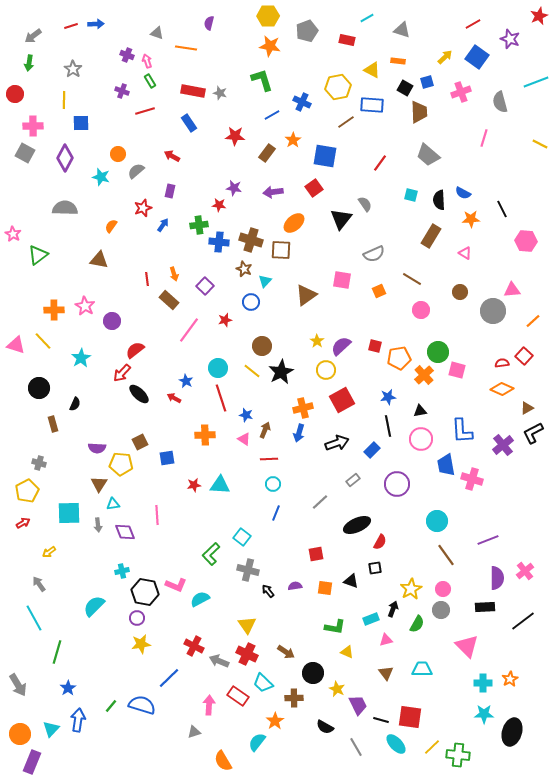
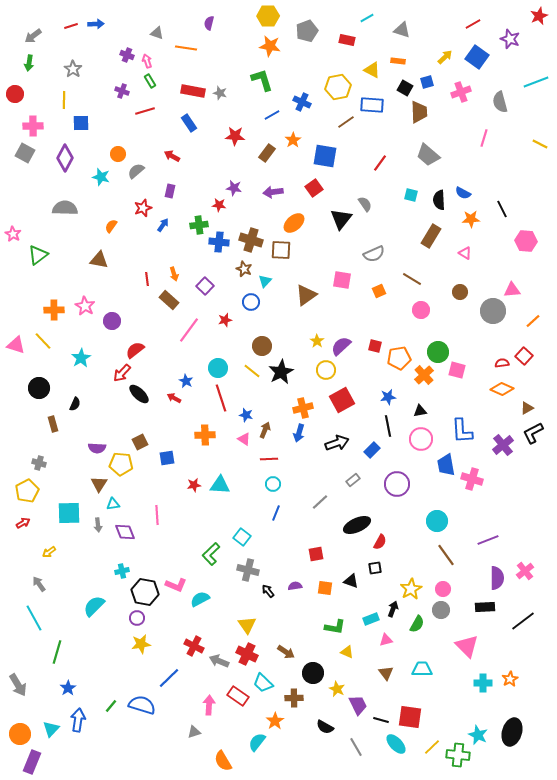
cyan star at (484, 714): moved 6 px left, 21 px down; rotated 24 degrees clockwise
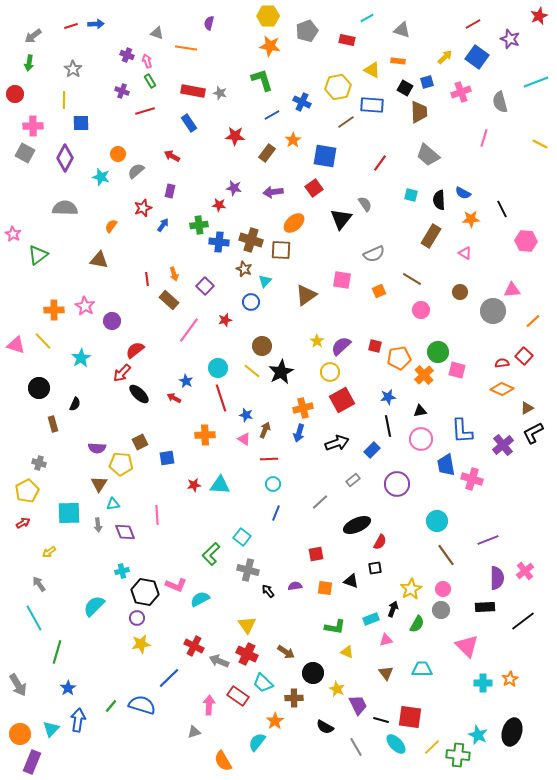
yellow circle at (326, 370): moved 4 px right, 2 px down
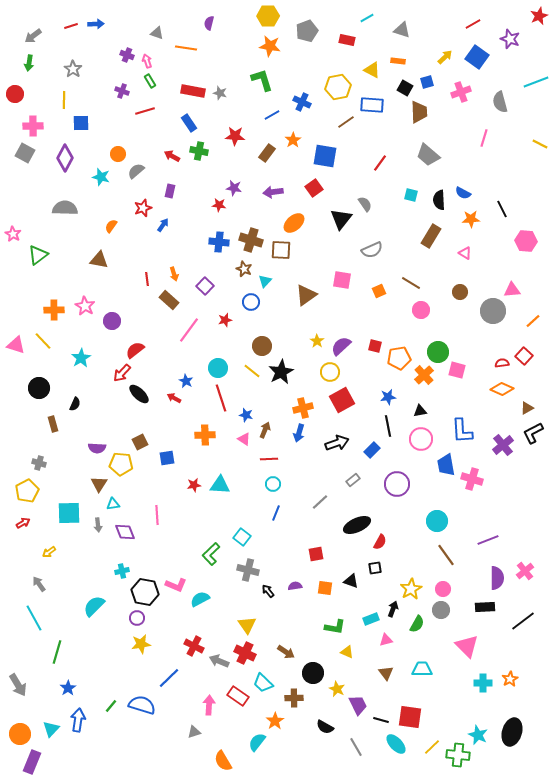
green cross at (199, 225): moved 74 px up; rotated 18 degrees clockwise
gray semicircle at (374, 254): moved 2 px left, 4 px up
brown line at (412, 279): moved 1 px left, 4 px down
red cross at (247, 654): moved 2 px left, 1 px up
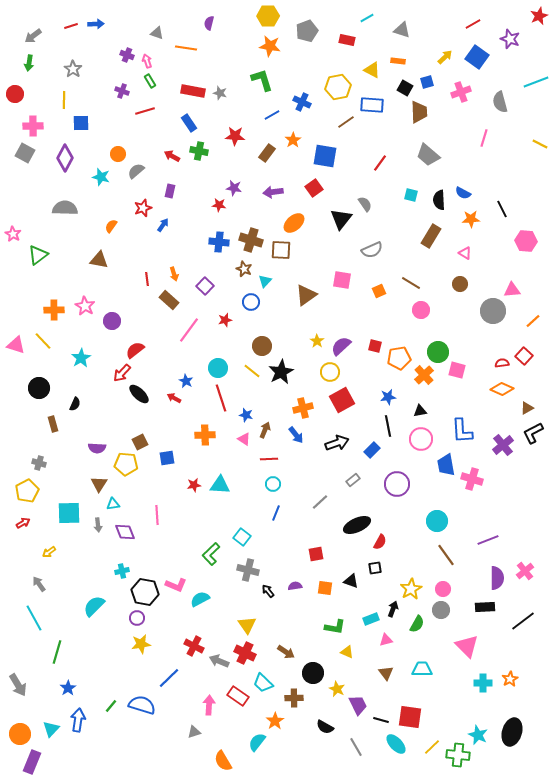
brown circle at (460, 292): moved 8 px up
blue arrow at (299, 433): moved 3 px left, 2 px down; rotated 54 degrees counterclockwise
yellow pentagon at (121, 464): moved 5 px right
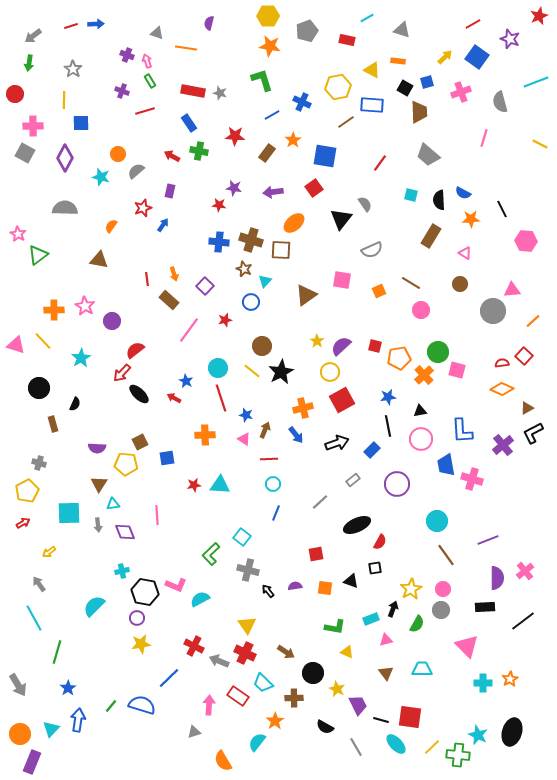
pink star at (13, 234): moved 5 px right
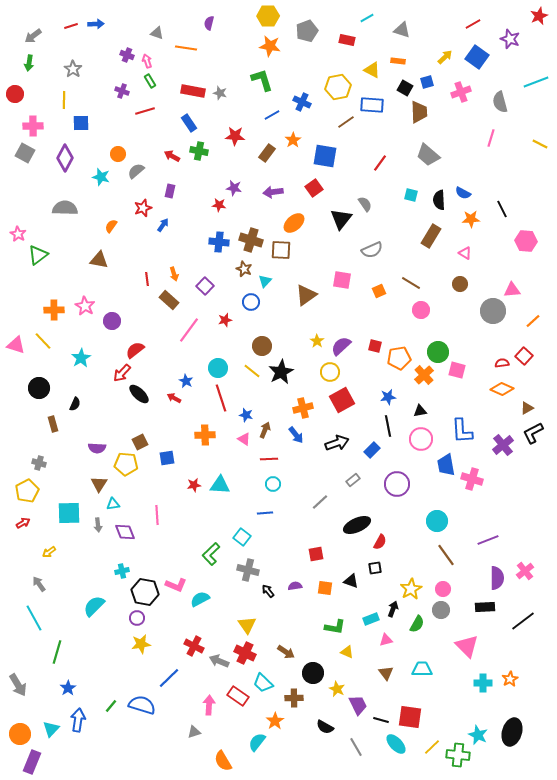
pink line at (484, 138): moved 7 px right
blue line at (276, 513): moved 11 px left; rotated 63 degrees clockwise
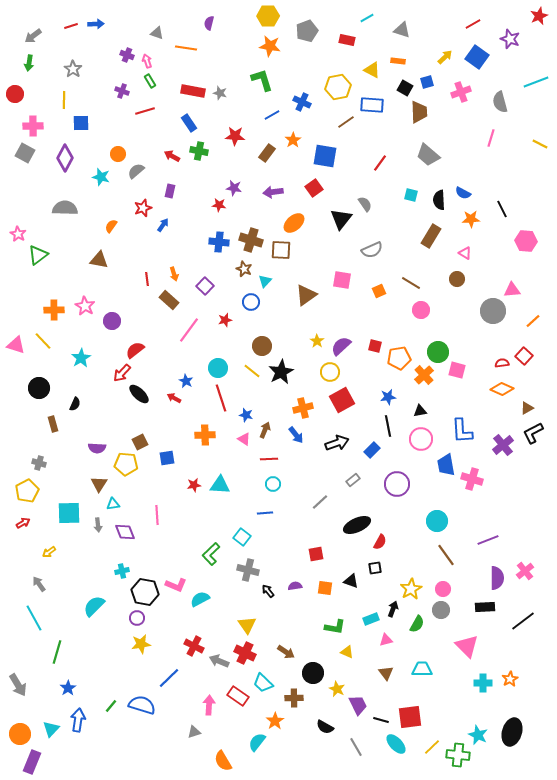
brown circle at (460, 284): moved 3 px left, 5 px up
red square at (410, 717): rotated 15 degrees counterclockwise
